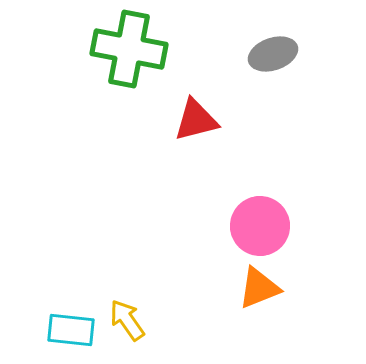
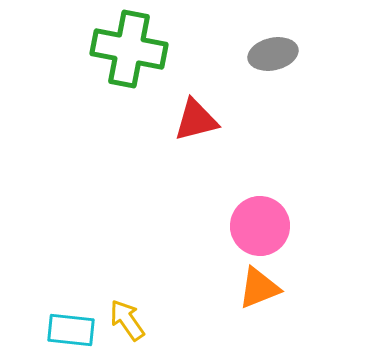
gray ellipse: rotated 6 degrees clockwise
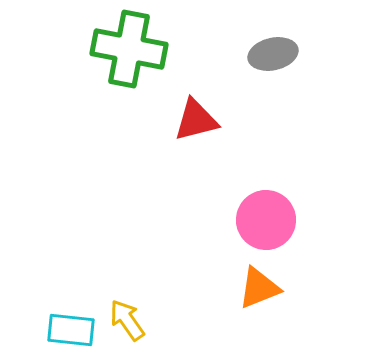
pink circle: moved 6 px right, 6 px up
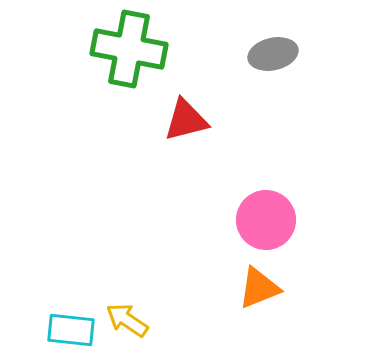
red triangle: moved 10 px left
yellow arrow: rotated 21 degrees counterclockwise
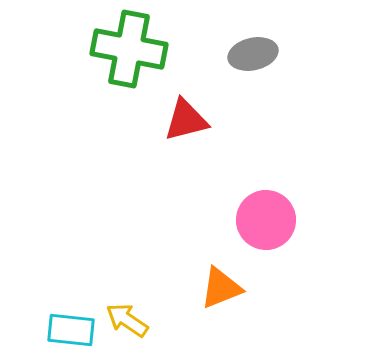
gray ellipse: moved 20 px left
orange triangle: moved 38 px left
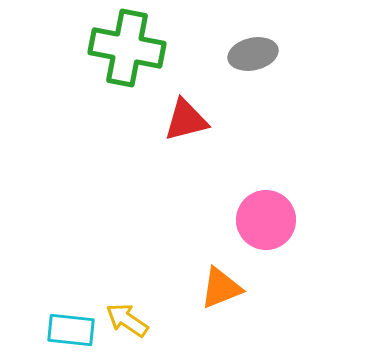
green cross: moved 2 px left, 1 px up
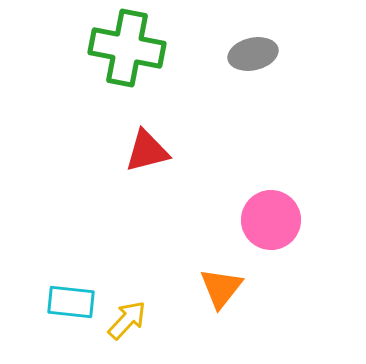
red triangle: moved 39 px left, 31 px down
pink circle: moved 5 px right
orange triangle: rotated 30 degrees counterclockwise
yellow arrow: rotated 99 degrees clockwise
cyan rectangle: moved 28 px up
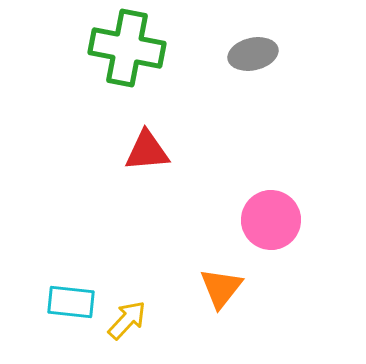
red triangle: rotated 9 degrees clockwise
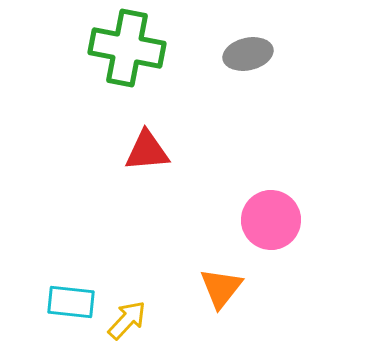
gray ellipse: moved 5 px left
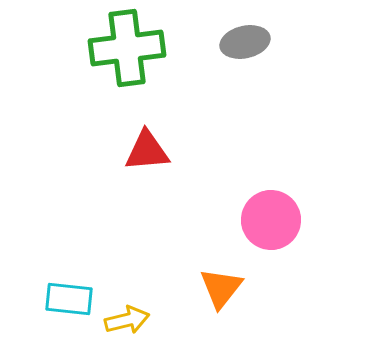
green cross: rotated 18 degrees counterclockwise
gray ellipse: moved 3 px left, 12 px up
cyan rectangle: moved 2 px left, 3 px up
yellow arrow: rotated 33 degrees clockwise
